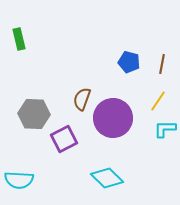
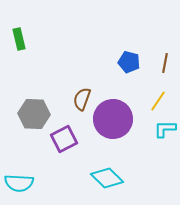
brown line: moved 3 px right, 1 px up
purple circle: moved 1 px down
cyan semicircle: moved 3 px down
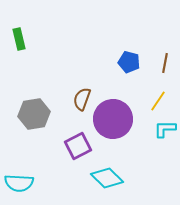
gray hexagon: rotated 12 degrees counterclockwise
purple square: moved 14 px right, 7 px down
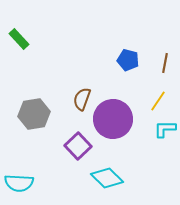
green rectangle: rotated 30 degrees counterclockwise
blue pentagon: moved 1 px left, 2 px up
purple square: rotated 16 degrees counterclockwise
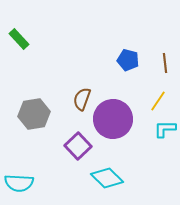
brown line: rotated 18 degrees counterclockwise
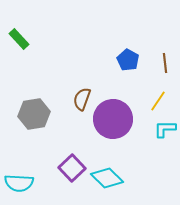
blue pentagon: rotated 15 degrees clockwise
purple square: moved 6 px left, 22 px down
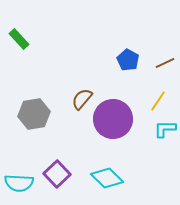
brown line: rotated 72 degrees clockwise
brown semicircle: rotated 20 degrees clockwise
purple square: moved 15 px left, 6 px down
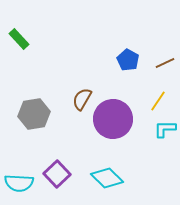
brown semicircle: rotated 10 degrees counterclockwise
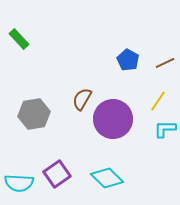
purple square: rotated 8 degrees clockwise
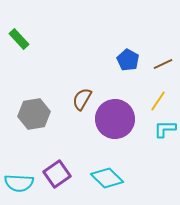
brown line: moved 2 px left, 1 px down
purple circle: moved 2 px right
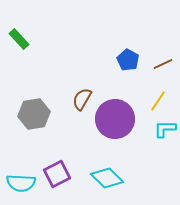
purple square: rotated 8 degrees clockwise
cyan semicircle: moved 2 px right
